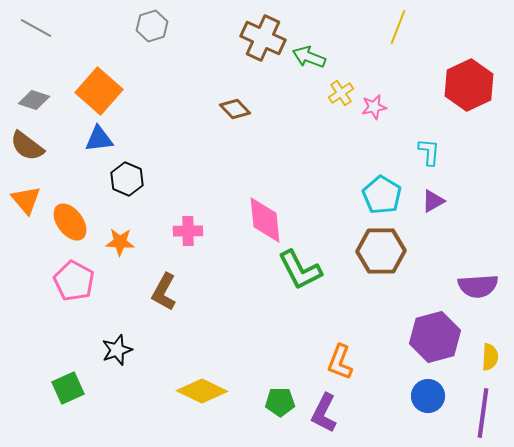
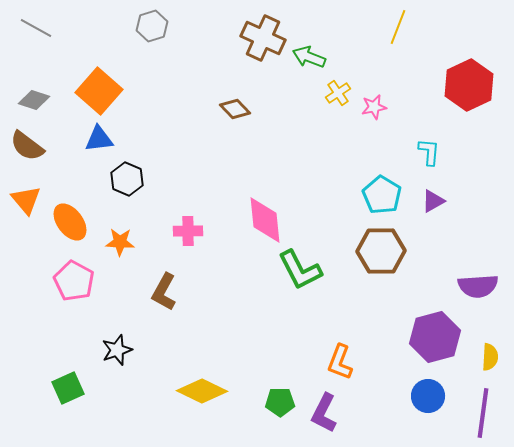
yellow cross: moved 3 px left
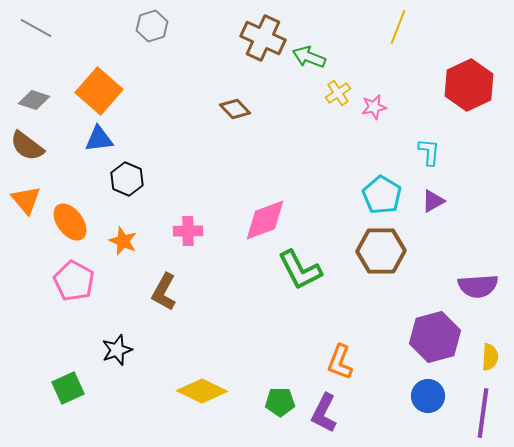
pink diamond: rotated 75 degrees clockwise
orange star: moved 3 px right, 1 px up; rotated 20 degrees clockwise
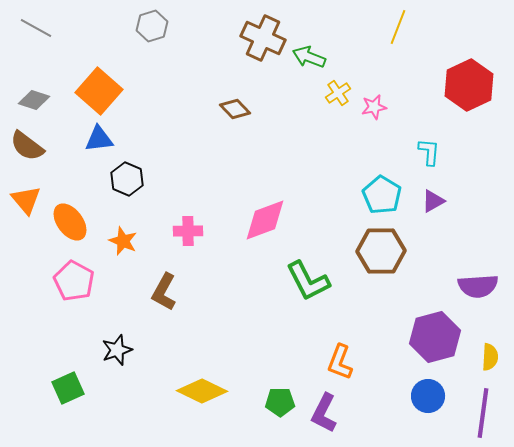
green L-shape: moved 8 px right, 11 px down
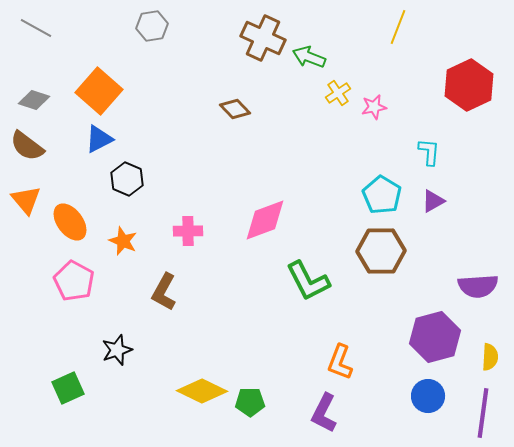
gray hexagon: rotated 8 degrees clockwise
blue triangle: rotated 20 degrees counterclockwise
green pentagon: moved 30 px left
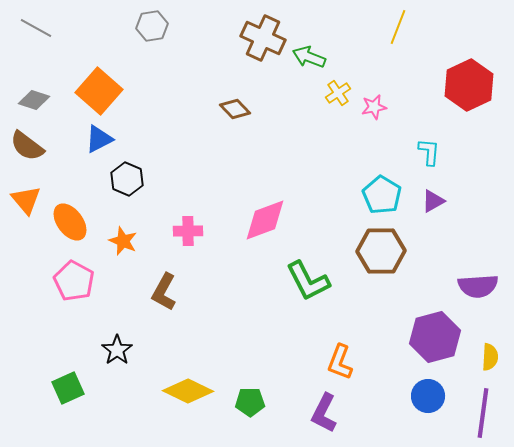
black star: rotated 16 degrees counterclockwise
yellow diamond: moved 14 px left
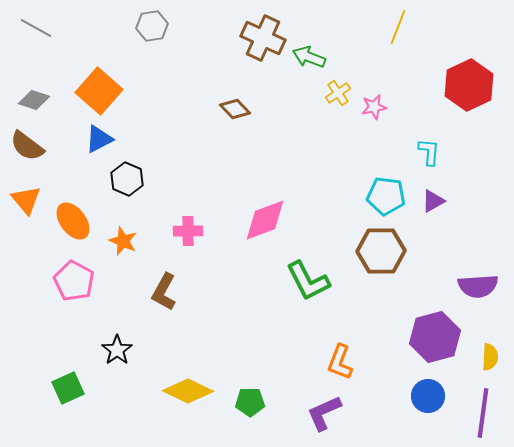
cyan pentagon: moved 4 px right, 1 px down; rotated 24 degrees counterclockwise
orange ellipse: moved 3 px right, 1 px up
purple L-shape: rotated 39 degrees clockwise
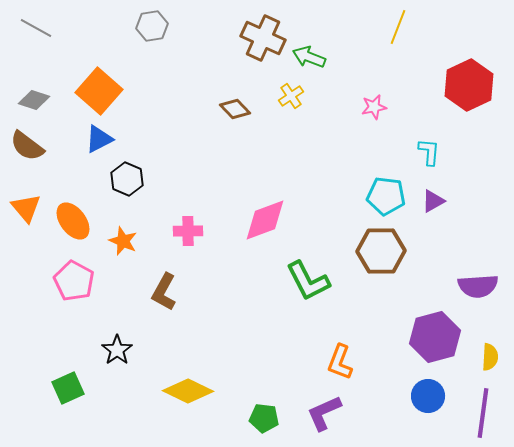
yellow cross: moved 47 px left, 3 px down
orange triangle: moved 8 px down
green pentagon: moved 14 px right, 16 px down; rotated 8 degrees clockwise
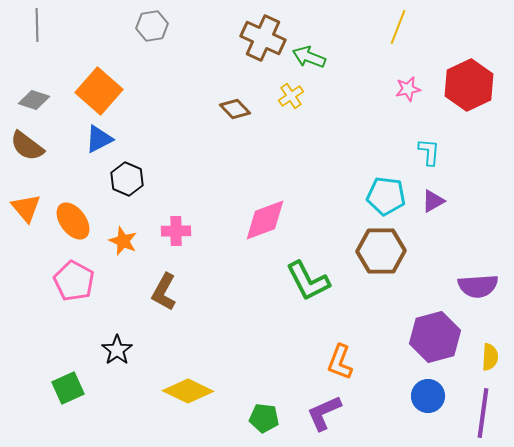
gray line: moved 1 px right, 3 px up; rotated 60 degrees clockwise
pink star: moved 34 px right, 18 px up
pink cross: moved 12 px left
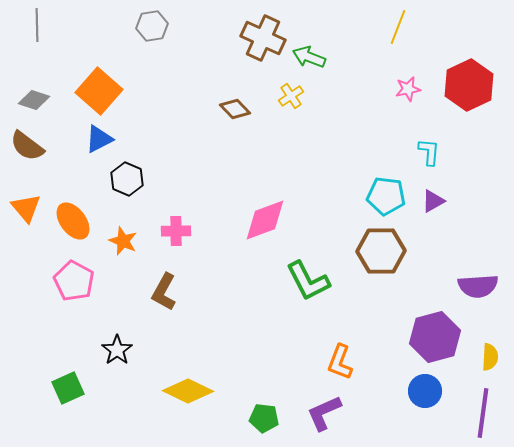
blue circle: moved 3 px left, 5 px up
